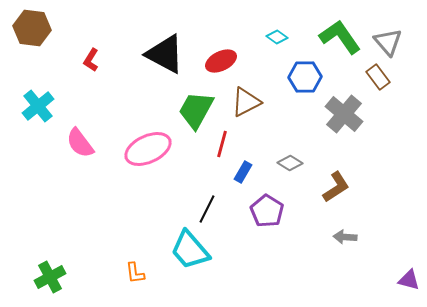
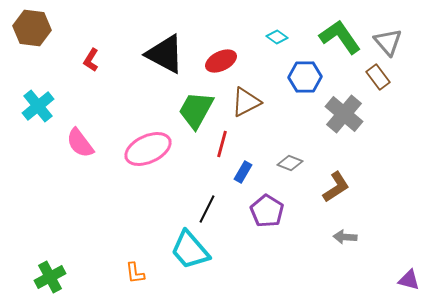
gray diamond: rotated 10 degrees counterclockwise
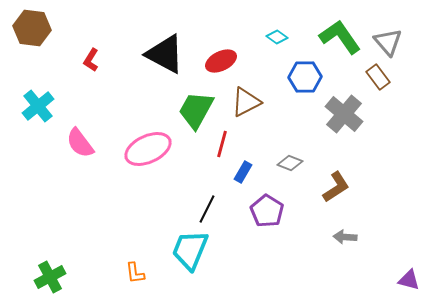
cyan trapezoid: rotated 63 degrees clockwise
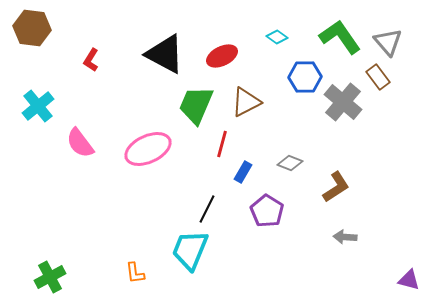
red ellipse: moved 1 px right, 5 px up
green trapezoid: moved 5 px up; rotated 6 degrees counterclockwise
gray cross: moved 1 px left, 12 px up
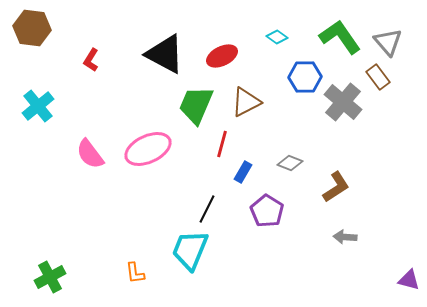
pink semicircle: moved 10 px right, 11 px down
